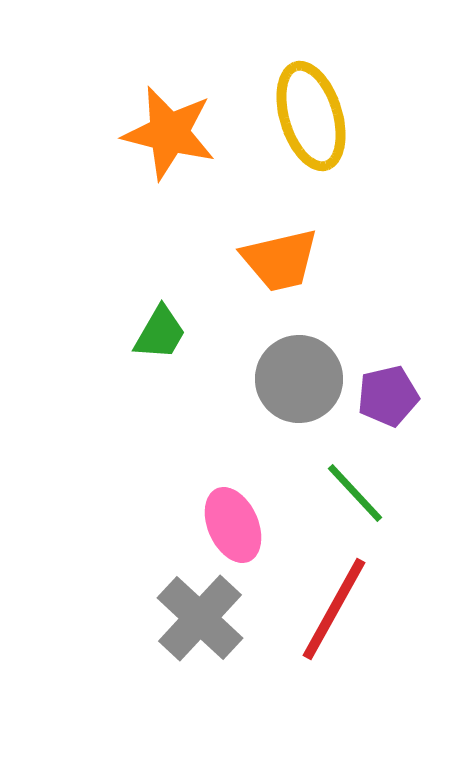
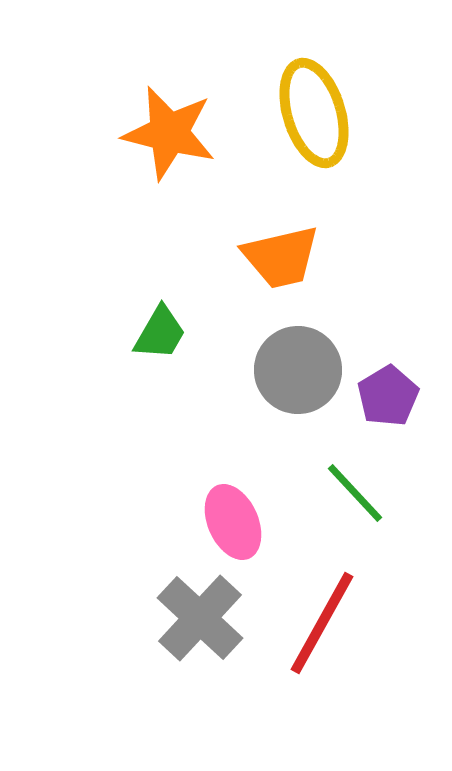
yellow ellipse: moved 3 px right, 3 px up
orange trapezoid: moved 1 px right, 3 px up
gray circle: moved 1 px left, 9 px up
purple pentagon: rotated 18 degrees counterclockwise
pink ellipse: moved 3 px up
red line: moved 12 px left, 14 px down
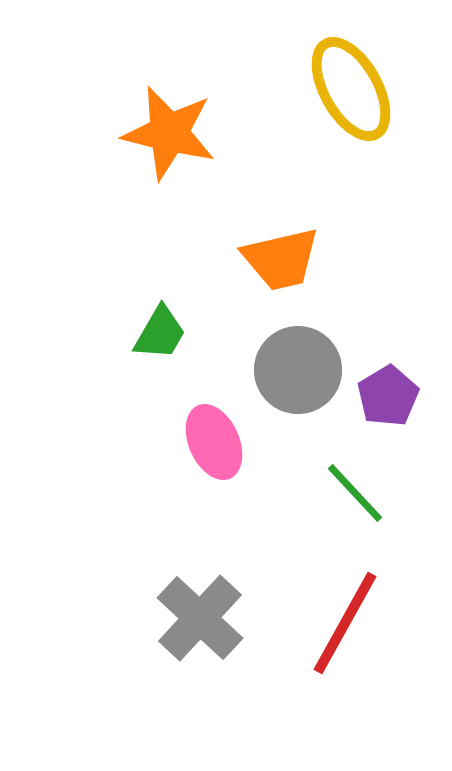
yellow ellipse: moved 37 px right, 24 px up; rotated 12 degrees counterclockwise
orange trapezoid: moved 2 px down
pink ellipse: moved 19 px left, 80 px up
red line: moved 23 px right
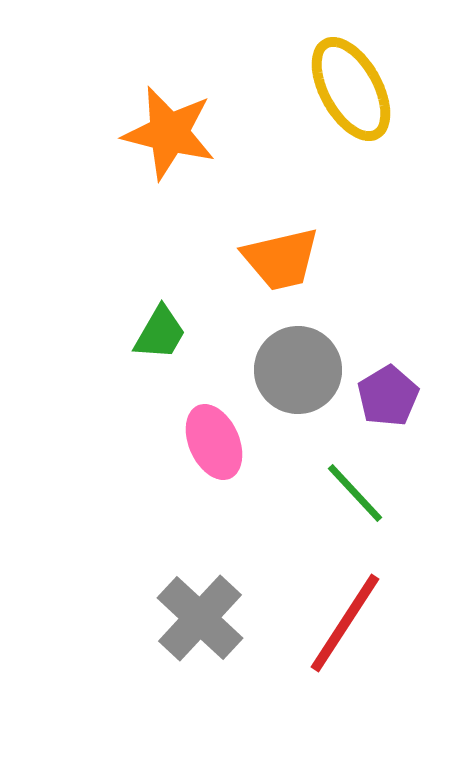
red line: rotated 4 degrees clockwise
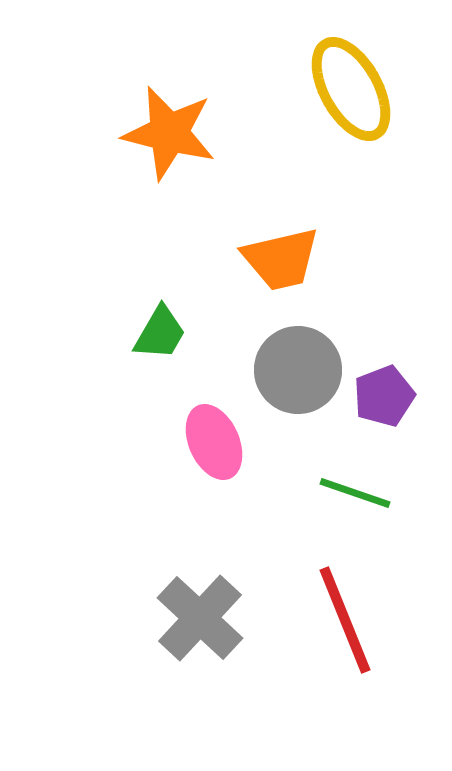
purple pentagon: moved 4 px left; rotated 10 degrees clockwise
green line: rotated 28 degrees counterclockwise
red line: moved 3 px up; rotated 55 degrees counterclockwise
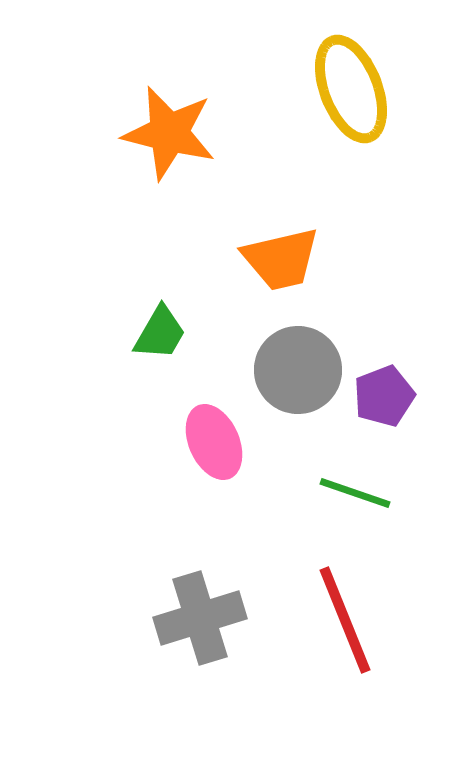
yellow ellipse: rotated 8 degrees clockwise
gray cross: rotated 30 degrees clockwise
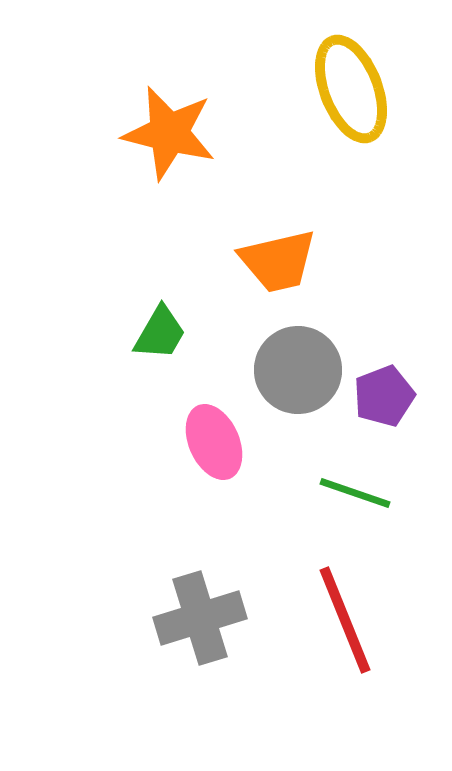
orange trapezoid: moved 3 px left, 2 px down
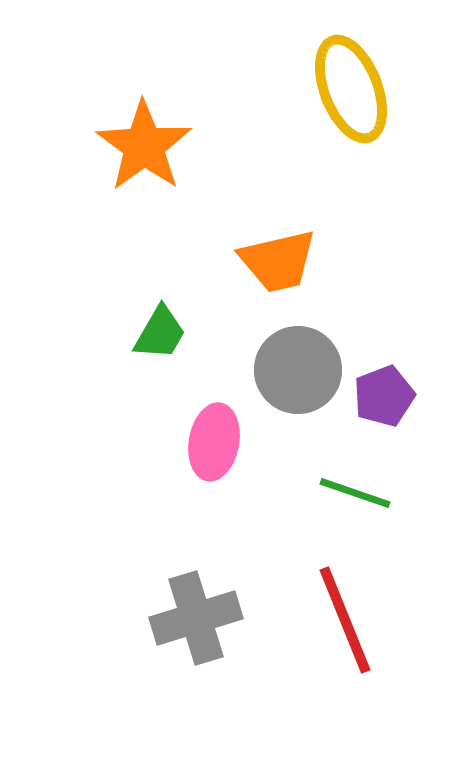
orange star: moved 25 px left, 13 px down; rotated 22 degrees clockwise
pink ellipse: rotated 34 degrees clockwise
gray cross: moved 4 px left
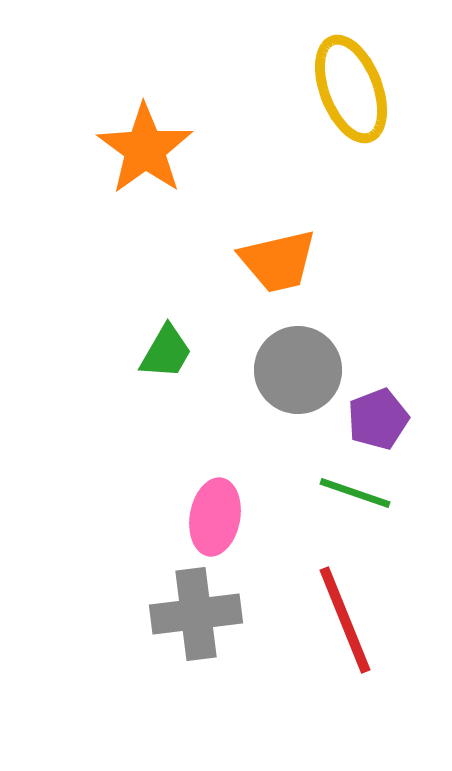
orange star: moved 1 px right, 3 px down
green trapezoid: moved 6 px right, 19 px down
purple pentagon: moved 6 px left, 23 px down
pink ellipse: moved 1 px right, 75 px down
gray cross: moved 4 px up; rotated 10 degrees clockwise
